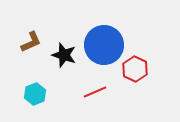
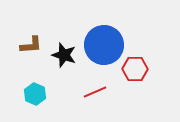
brown L-shape: moved 3 px down; rotated 20 degrees clockwise
red hexagon: rotated 25 degrees counterclockwise
cyan hexagon: rotated 15 degrees counterclockwise
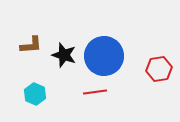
blue circle: moved 11 px down
red hexagon: moved 24 px right; rotated 10 degrees counterclockwise
red line: rotated 15 degrees clockwise
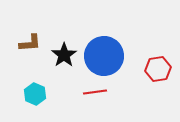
brown L-shape: moved 1 px left, 2 px up
black star: rotated 20 degrees clockwise
red hexagon: moved 1 px left
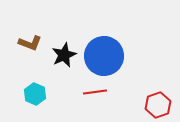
brown L-shape: rotated 25 degrees clockwise
black star: rotated 10 degrees clockwise
red hexagon: moved 36 px down; rotated 10 degrees counterclockwise
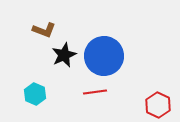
brown L-shape: moved 14 px right, 13 px up
red hexagon: rotated 15 degrees counterclockwise
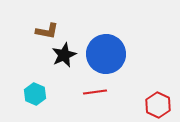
brown L-shape: moved 3 px right, 1 px down; rotated 10 degrees counterclockwise
blue circle: moved 2 px right, 2 px up
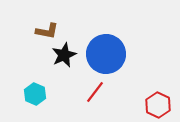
red line: rotated 45 degrees counterclockwise
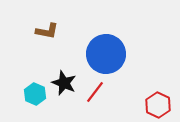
black star: moved 28 px down; rotated 25 degrees counterclockwise
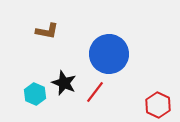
blue circle: moved 3 px right
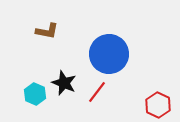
red line: moved 2 px right
